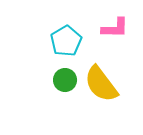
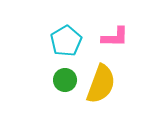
pink L-shape: moved 9 px down
yellow semicircle: rotated 123 degrees counterclockwise
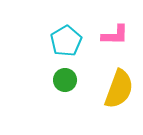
pink L-shape: moved 2 px up
yellow semicircle: moved 18 px right, 5 px down
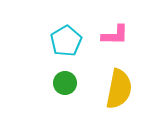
green circle: moved 3 px down
yellow semicircle: rotated 9 degrees counterclockwise
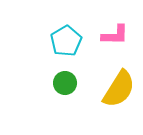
yellow semicircle: rotated 21 degrees clockwise
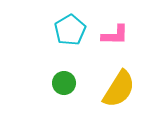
cyan pentagon: moved 4 px right, 11 px up
green circle: moved 1 px left
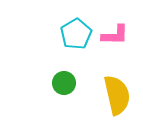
cyan pentagon: moved 6 px right, 4 px down
yellow semicircle: moved 2 px left, 6 px down; rotated 45 degrees counterclockwise
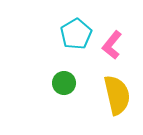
pink L-shape: moved 3 px left, 10 px down; rotated 128 degrees clockwise
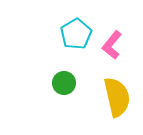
yellow semicircle: moved 2 px down
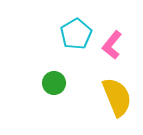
green circle: moved 10 px left
yellow semicircle: rotated 9 degrees counterclockwise
